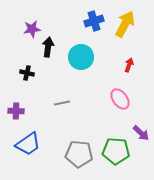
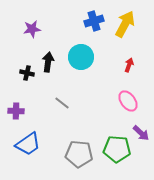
black arrow: moved 15 px down
pink ellipse: moved 8 px right, 2 px down
gray line: rotated 49 degrees clockwise
green pentagon: moved 1 px right, 2 px up
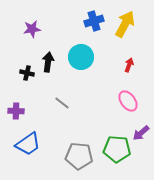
purple arrow: rotated 96 degrees clockwise
gray pentagon: moved 2 px down
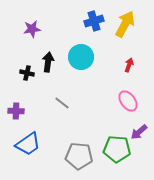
purple arrow: moved 2 px left, 1 px up
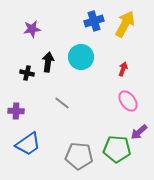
red arrow: moved 6 px left, 4 px down
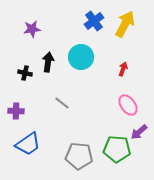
blue cross: rotated 18 degrees counterclockwise
black cross: moved 2 px left
pink ellipse: moved 4 px down
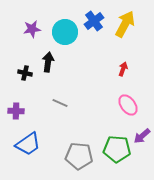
cyan circle: moved 16 px left, 25 px up
gray line: moved 2 px left; rotated 14 degrees counterclockwise
purple arrow: moved 3 px right, 4 px down
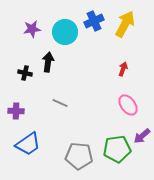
blue cross: rotated 12 degrees clockwise
green pentagon: rotated 12 degrees counterclockwise
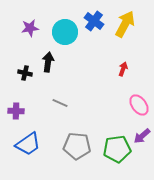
blue cross: rotated 30 degrees counterclockwise
purple star: moved 2 px left, 1 px up
pink ellipse: moved 11 px right
gray pentagon: moved 2 px left, 10 px up
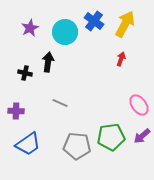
purple star: rotated 18 degrees counterclockwise
red arrow: moved 2 px left, 10 px up
green pentagon: moved 6 px left, 12 px up
